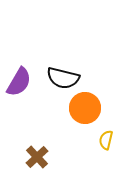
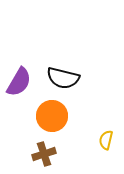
orange circle: moved 33 px left, 8 px down
brown cross: moved 7 px right, 3 px up; rotated 25 degrees clockwise
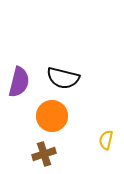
purple semicircle: rotated 16 degrees counterclockwise
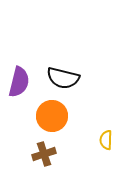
yellow semicircle: rotated 12 degrees counterclockwise
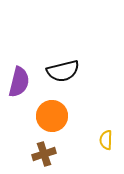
black semicircle: moved 7 px up; rotated 28 degrees counterclockwise
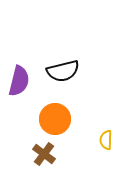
purple semicircle: moved 1 px up
orange circle: moved 3 px right, 3 px down
brown cross: rotated 35 degrees counterclockwise
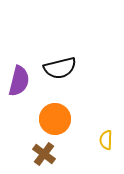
black semicircle: moved 3 px left, 3 px up
